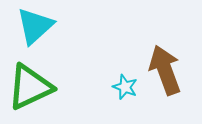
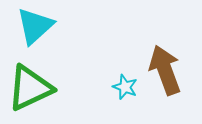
green triangle: moved 1 px down
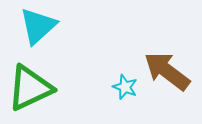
cyan triangle: moved 3 px right
brown arrow: moved 2 px right, 1 px down; rotated 33 degrees counterclockwise
